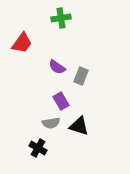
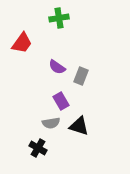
green cross: moved 2 px left
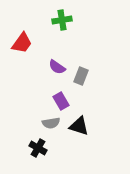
green cross: moved 3 px right, 2 px down
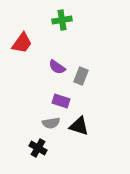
purple rectangle: rotated 42 degrees counterclockwise
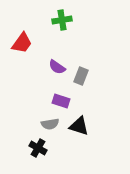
gray semicircle: moved 1 px left, 1 px down
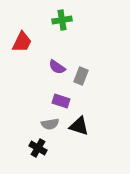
red trapezoid: moved 1 px up; rotated 10 degrees counterclockwise
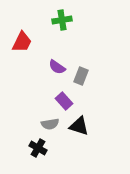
purple rectangle: moved 3 px right; rotated 30 degrees clockwise
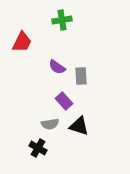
gray rectangle: rotated 24 degrees counterclockwise
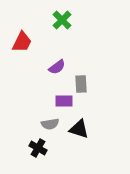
green cross: rotated 36 degrees counterclockwise
purple semicircle: rotated 72 degrees counterclockwise
gray rectangle: moved 8 px down
purple rectangle: rotated 48 degrees counterclockwise
black triangle: moved 3 px down
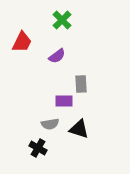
purple semicircle: moved 11 px up
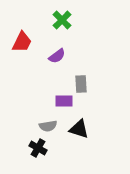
gray semicircle: moved 2 px left, 2 px down
